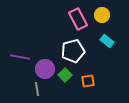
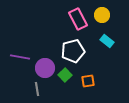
purple circle: moved 1 px up
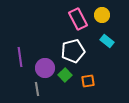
purple line: rotated 72 degrees clockwise
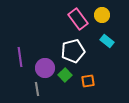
pink rectangle: rotated 10 degrees counterclockwise
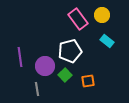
white pentagon: moved 3 px left
purple circle: moved 2 px up
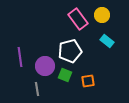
green square: rotated 24 degrees counterclockwise
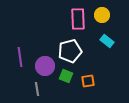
pink rectangle: rotated 35 degrees clockwise
green square: moved 1 px right, 1 px down
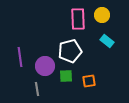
green square: rotated 24 degrees counterclockwise
orange square: moved 1 px right
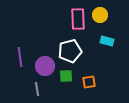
yellow circle: moved 2 px left
cyan rectangle: rotated 24 degrees counterclockwise
orange square: moved 1 px down
